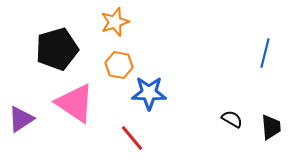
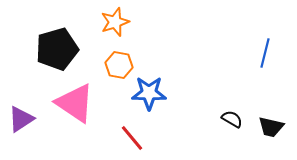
black trapezoid: rotated 108 degrees clockwise
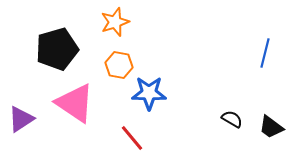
black trapezoid: rotated 24 degrees clockwise
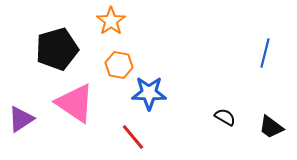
orange star: moved 4 px left, 1 px up; rotated 16 degrees counterclockwise
black semicircle: moved 7 px left, 2 px up
red line: moved 1 px right, 1 px up
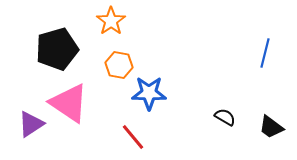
pink triangle: moved 6 px left
purple triangle: moved 10 px right, 5 px down
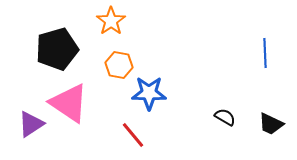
blue line: rotated 16 degrees counterclockwise
black trapezoid: moved 3 px up; rotated 12 degrees counterclockwise
red line: moved 2 px up
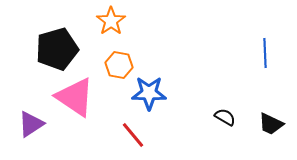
pink triangle: moved 6 px right, 6 px up
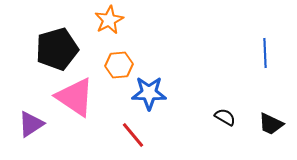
orange star: moved 2 px left, 1 px up; rotated 8 degrees clockwise
orange hexagon: rotated 16 degrees counterclockwise
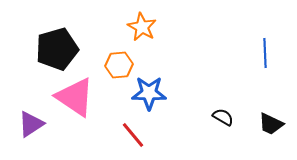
orange star: moved 33 px right, 7 px down; rotated 16 degrees counterclockwise
black semicircle: moved 2 px left
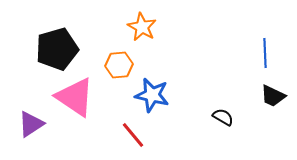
blue star: moved 3 px right, 2 px down; rotated 12 degrees clockwise
black trapezoid: moved 2 px right, 28 px up
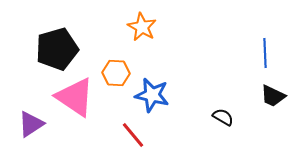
orange hexagon: moved 3 px left, 8 px down; rotated 8 degrees clockwise
